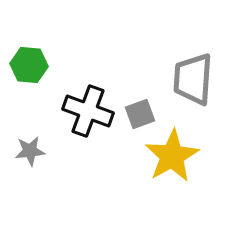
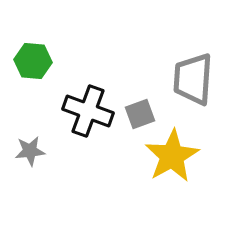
green hexagon: moved 4 px right, 4 px up
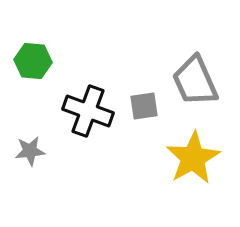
gray trapezoid: moved 2 px right, 2 px down; rotated 28 degrees counterclockwise
gray square: moved 4 px right, 8 px up; rotated 12 degrees clockwise
yellow star: moved 21 px right, 2 px down
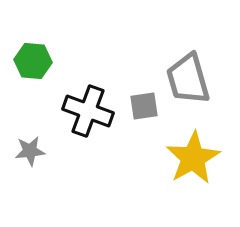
gray trapezoid: moved 7 px left, 2 px up; rotated 8 degrees clockwise
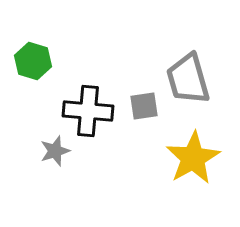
green hexagon: rotated 12 degrees clockwise
black cross: rotated 15 degrees counterclockwise
gray star: moved 25 px right; rotated 12 degrees counterclockwise
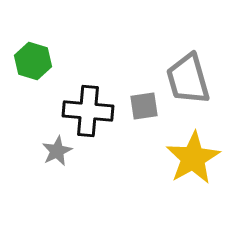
gray star: moved 2 px right; rotated 8 degrees counterclockwise
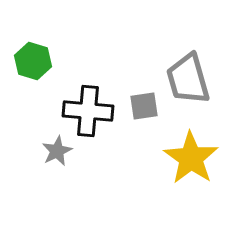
yellow star: moved 2 px left; rotated 8 degrees counterclockwise
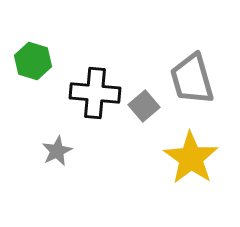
gray trapezoid: moved 4 px right
gray square: rotated 32 degrees counterclockwise
black cross: moved 7 px right, 18 px up
